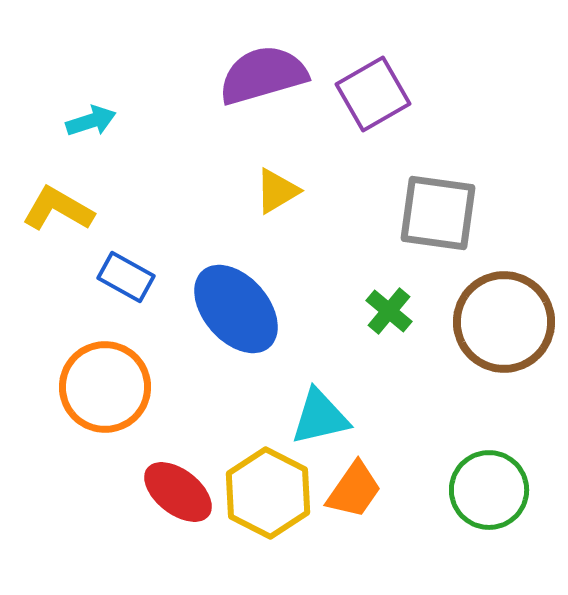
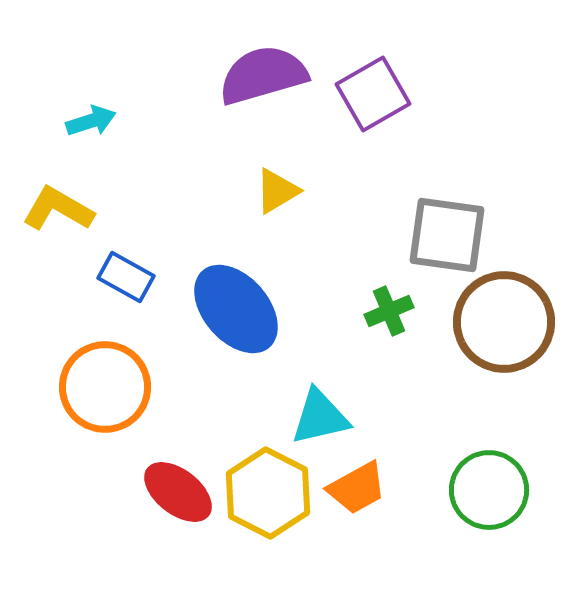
gray square: moved 9 px right, 22 px down
green cross: rotated 27 degrees clockwise
orange trapezoid: moved 3 px right, 2 px up; rotated 26 degrees clockwise
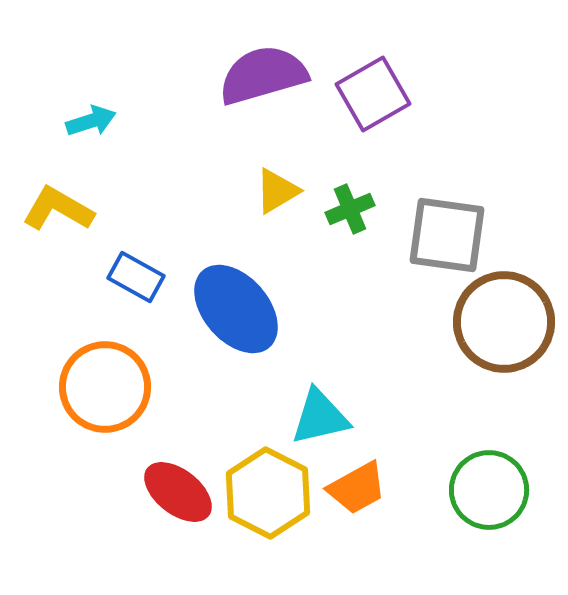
blue rectangle: moved 10 px right
green cross: moved 39 px left, 102 px up
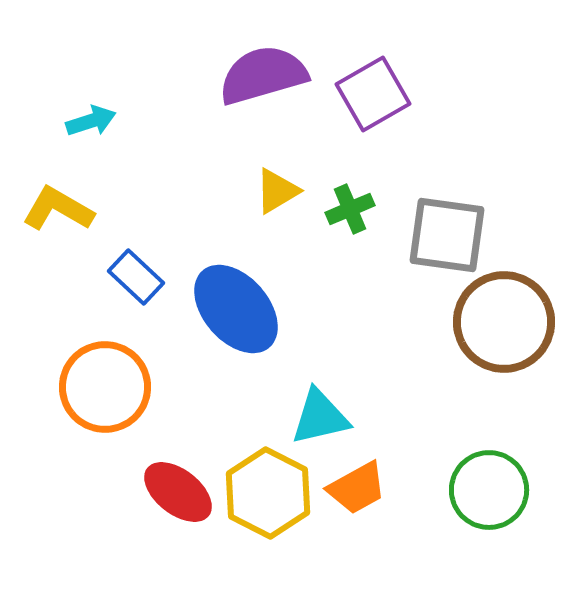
blue rectangle: rotated 14 degrees clockwise
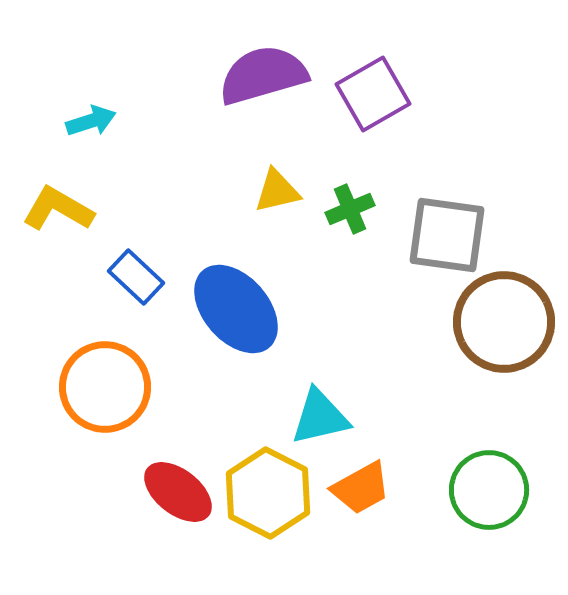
yellow triangle: rotated 18 degrees clockwise
orange trapezoid: moved 4 px right
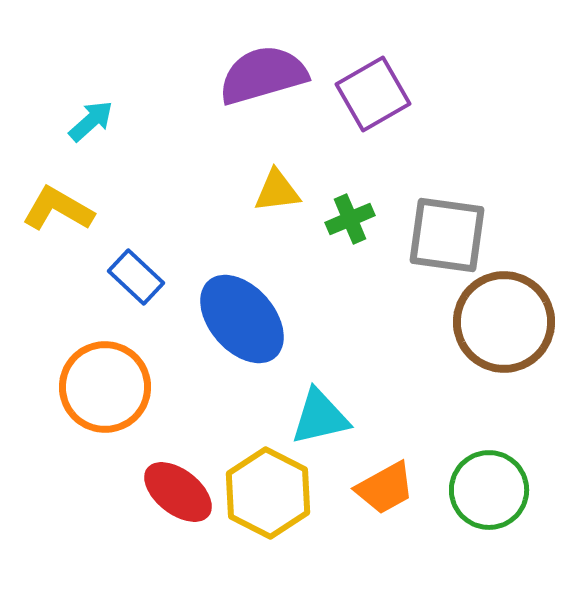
cyan arrow: rotated 24 degrees counterclockwise
yellow triangle: rotated 6 degrees clockwise
green cross: moved 10 px down
blue ellipse: moved 6 px right, 10 px down
orange trapezoid: moved 24 px right
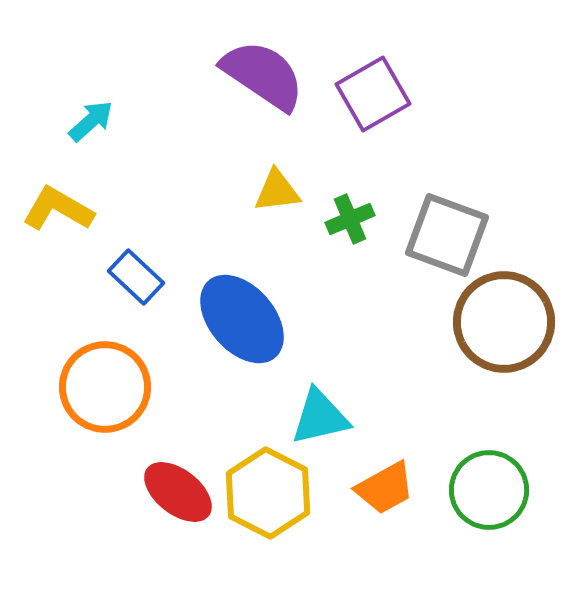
purple semicircle: rotated 50 degrees clockwise
gray square: rotated 12 degrees clockwise
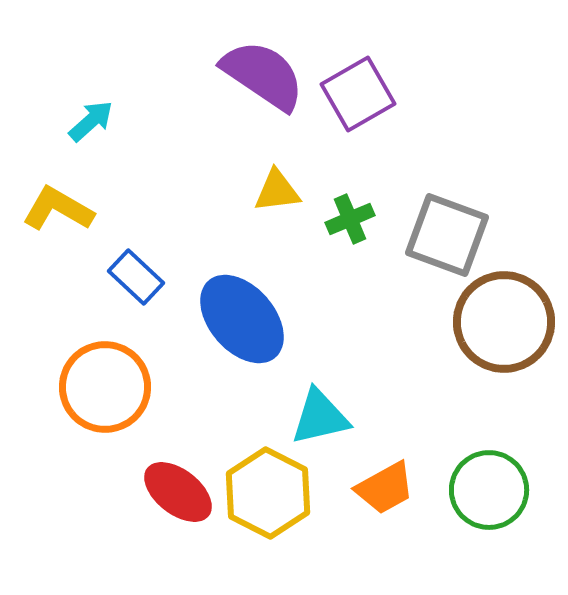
purple square: moved 15 px left
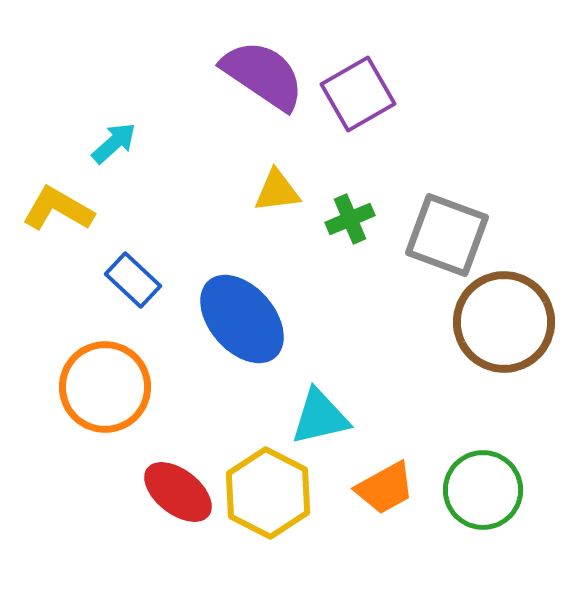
cyan arrow: moved 23 px right, 22 px down
blue rectangle: moved 3 px left, 3 px down
green circle: moved 6 px left
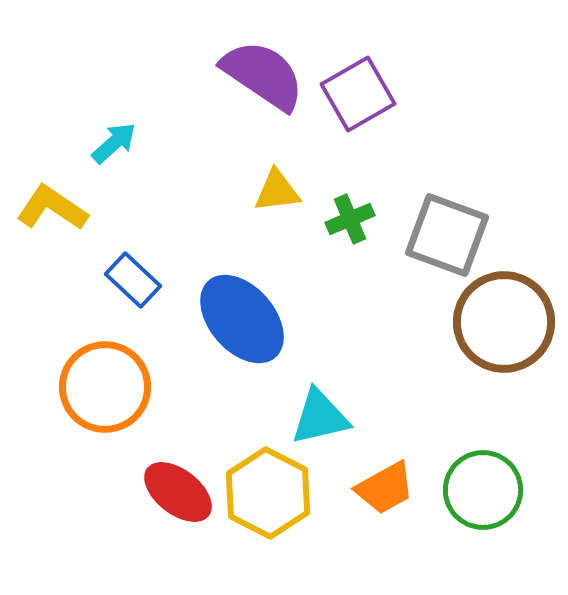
yellow L-shape: moved 6 px left, 1 px up; rotated 4 degrees clockwise
